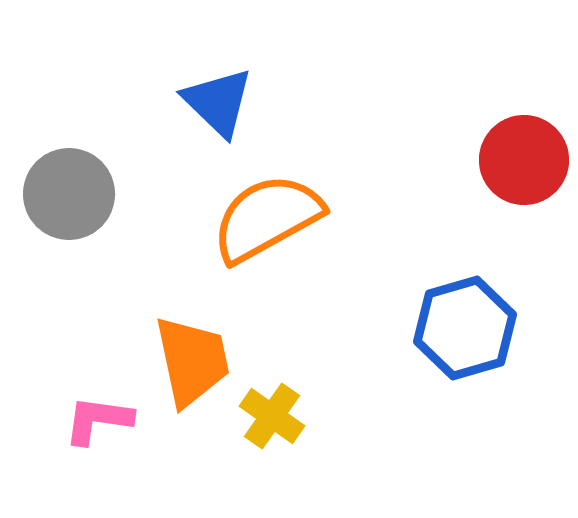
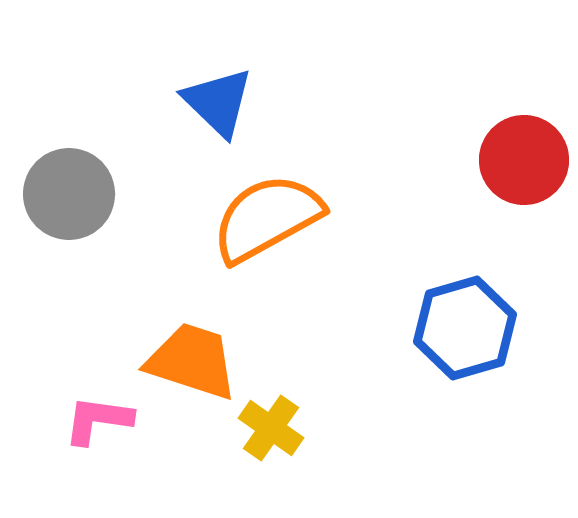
orange trapezoid: rotated 60 degrees counterclockwise
yellow cross: moved 1 px left, 12 px down
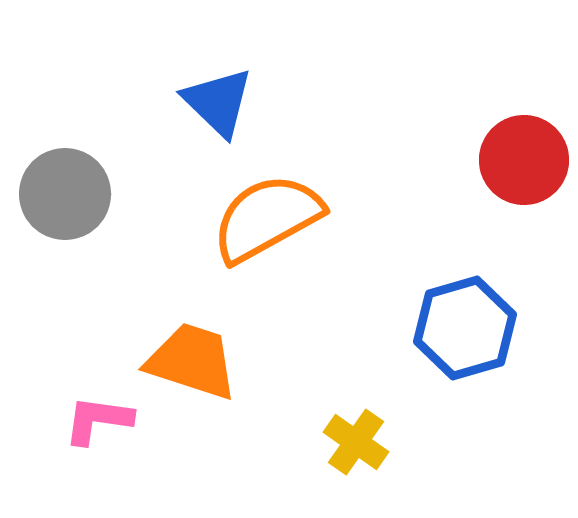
gray circle: moved 4 px left
yellow cross: moved 85 px right, 14 px down
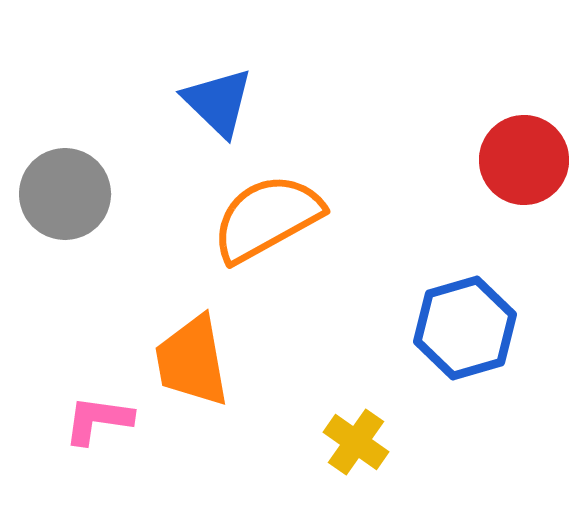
orange trapezoid: rotated 118 degrees counterclockwise
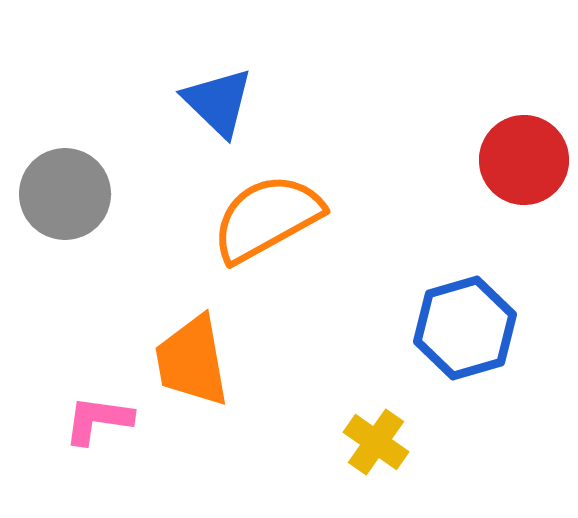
yellow cross: moved 20 px right
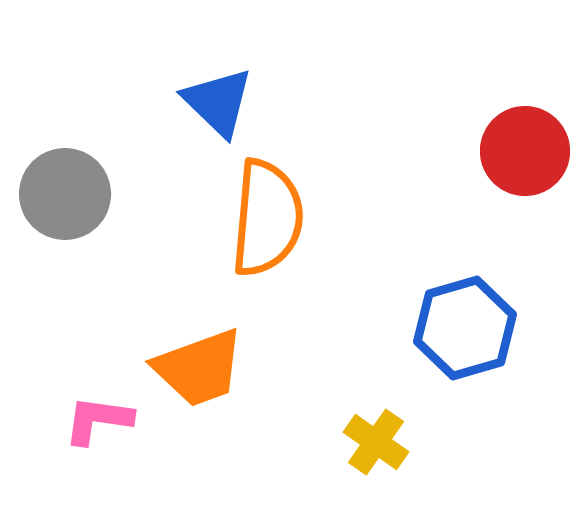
red circle: moved 1 px right, 9 px up
orange semicircle: rotated 124 degrees clockwise
orange trapezoid: moved 7 px right, 7 px down; rotated 100 degrees counterclockwise
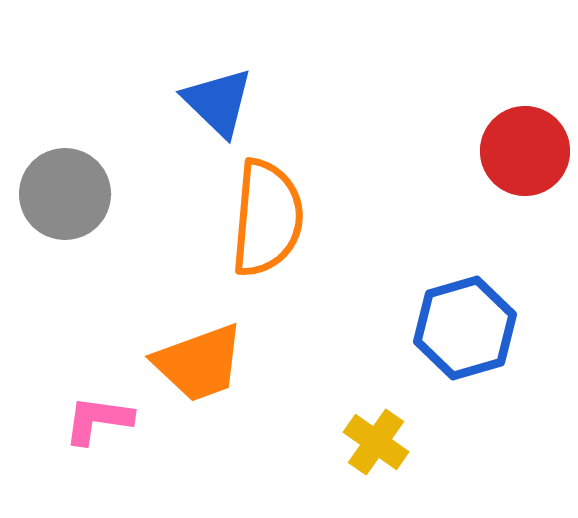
orange trapezoid: moved 5 px up
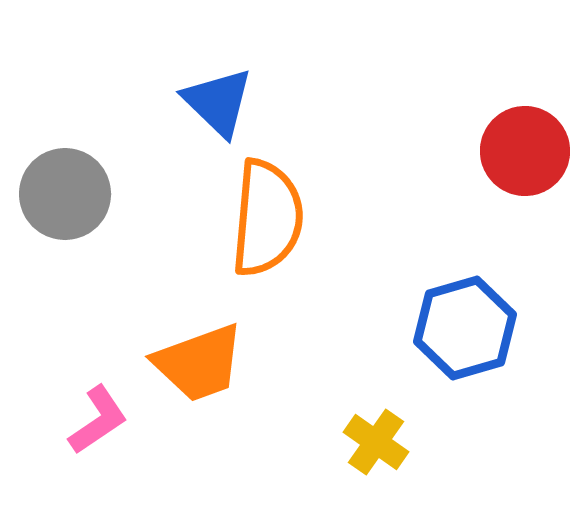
pink L-shape: rotated 138 degrees clockwise
